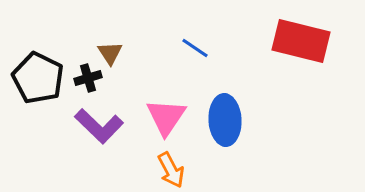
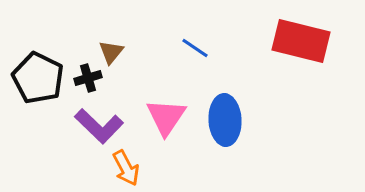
brown triangle: moved 1 px right, 1 px up; rotated 12 degrees clockwise
orange arrow: moved 45 px left, 2 px up
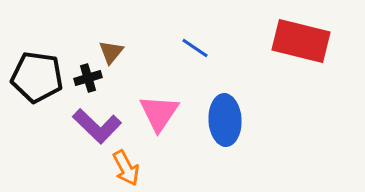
black pentagon: moved 1 px left, 1 px up; rotated 18 degrees counterclockwise
pink triangle: moved 7 px left, 4 px up
purple L-shape: moved 2 px left
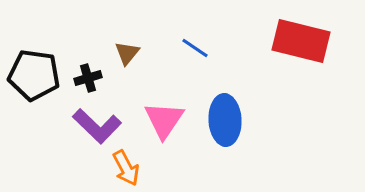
brown triangle: moved 16 px right, 1 px down
black pentagon: moved 3 px left, 2 px up
pink triangle: moved 5 px right, 7 px down
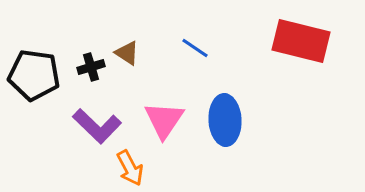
brown triangle: rotated 36 degrees counterclockwise
black cross: moved 3 px right, 11 px up
orange arrow: moved 4 px right
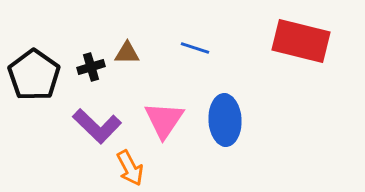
blue line: rotated 16 degrees counterclockwise
brown triangle: rotated 32 degrees counterclockwise
black pentagon: rotated 27 degrees clockwise
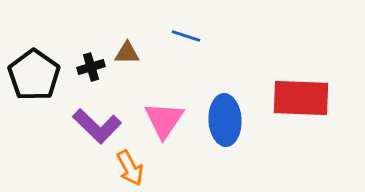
red rectangle: moved 57 px down; rotated 12 degrees counterclockwise
blue line: moved 9 px left, 12 px up
